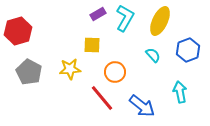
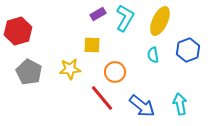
cyan semicircle: rotated 147 degrees counterclockwise
cyan arrow: moved 12 px down
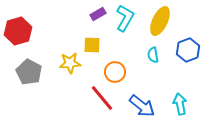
yellow star: moved 6 px up
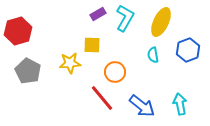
yellow ellipse: moved 1 px right, 1 px down
gray pentagon: moved 1 px left, 1 px up
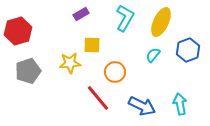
purple rectangle: moved 17 px left
cyan semicircle: rotated 49 degrees clockwise
gray pentagon: rotated 25 degrees clockwise
red line: moved 4 px left
blue arrow: rotated 12 degrees counterclockwise
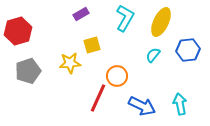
yellow square: rotated 18 degrees counterclockwise
blue hexagon: rotated 15 degrees clockwise
orange circle: moved 2 px right, 4 px down
red line: rotated 64 degrees clockwise
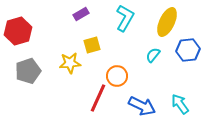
yellow ellipse: moved 6 px right
cyan arrow: rotated 25 degrees counterclockwise
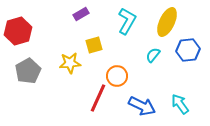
cyan L-shape: moved 2 px right, 3 px down
yellow square: moved 2 px right
gray pentagon: rotated 10 degrees counterclockwise
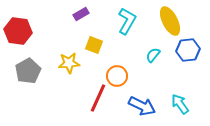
yellow ellipse: moved 3 px right, 1 px up; rotated 52 degrees counterclockwise
red hexagon: rotated 24 degrees clockwise
yellow square: rotated 36 degrees clockwise
yellow star: moved 1 px left
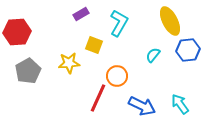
cyan L-shape: moved 8 px left, 2 px down
red hexagon: moved 1 px left, 1 px down; rotated 12 degrees counterclockwise
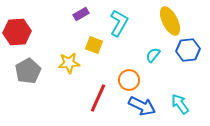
orange circle: moved 12 px right, 4 px down
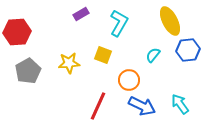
yellow square: moved 9 px right, 10 px down
red line: moved 8 px down
